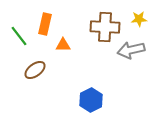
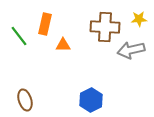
brown ellipse: moved 10 px left, 30 px down; rotated 70 degrees counterclockwise
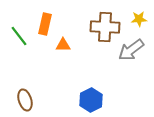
gray arrow: rotated 24 degrees counterclockwise
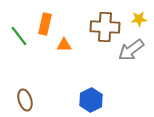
orange triangle: moved 1 px right
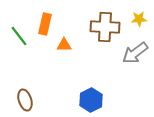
gray arrow: moved 4 px right, 3 px down
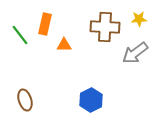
green line: moved 1 px right, 1 px up
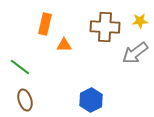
yellow star: moved 1 px right, 2 px down
green line: moved 32 px down; rotated 15 degrees counterclockwise
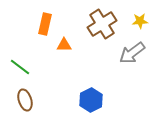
brown cross: moved 3 px left, 3 px up; rotated 36 degrees counterclockwise
gray arrow: moved 3 px left
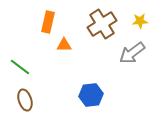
orange rectangle: moved 3 px right, 2 px up
blue hexagon: moved 5 px up; rotated 20 degrees clockwise
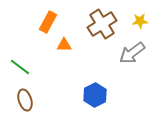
orange rectangle: rotated 15 degrees clockwise
blue hexagon: moved 4 px right; rotated 20 degrees counterclockwise
